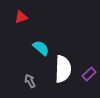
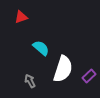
white semicircle: rotated 16 degrees clockwise
purple rectangle: moved 2 px down
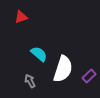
cyan semicircle: moved 2 px left, 6 px down
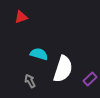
cyan semicircle: rotated 24 degrees counterclockwise
purple rectangle: moved 1 px right, 3 px down
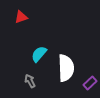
cyan semicircle: rotated 66 degrees counterclockwise
white semicircle: moved 3 px right, 1 px up; rotated 20 degrees counterclockwise
purple rectangle: moved 4 px down
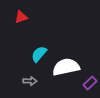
white semicircle: moved 1 px up; rotated 100 degrees counterclockwise
gray arrow: rotated 120 degrees clockwise
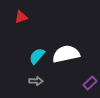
cyan semicircle: moved 2 px left, 2 px down
white semicircle: moved 13 px up
gray arrow: moved 6 px right
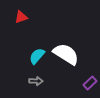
white semicircle: rotated 44 degrees clockwise
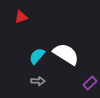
gray arrow: moved 2 px right
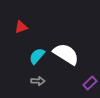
red triangle: moved 10 px down
